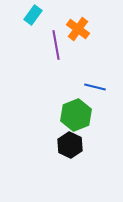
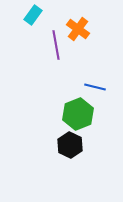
green hexagon: moved 2 px right, 1 px up
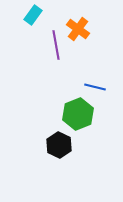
black hexagon: moved 11 px left
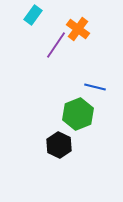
purple line: rotated 44 degrees clockwise
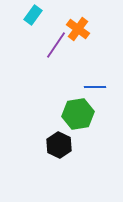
blue line: rotated 15 degrees counterclockwise
green hexagon: rotated 12 degrees clockwise
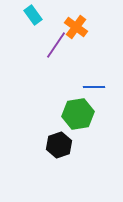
cyan rectangle: rotated 72 degrees counterclockwise
orange cross: moved 2 px left, 2 px up
blue line: moved 1 px left
black hexagon: rotated 15 degrees clockwise
